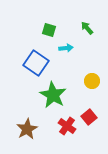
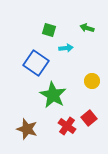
green arrow: rotated 32 degrees counterclockwise
red square: moved 1 px down
brown star: rotated 25 degrees counterclockwise
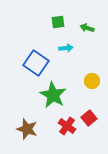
green square: moved 9 px right, 8 px up; rotated 24 degrees counterclockwise
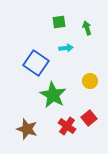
green square: moved 1 px right
green arrow: rotated 56 degrees clockwise
yellow circle: moved 2 px left
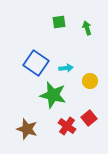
cyan arrow: moved 20 px down
green star: rotated 16 degrees counterclockwise
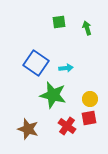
yellow circle: moved 18 px down
red square: rotated 28 degrees clockwise
brown star: moved 1 px right
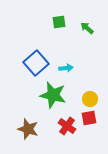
green arrow: rotated 32 degrees counterclockwise
blue square: rotated 15 degrees clockwise
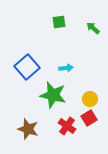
green arrow: moved 6 px right
blue square: moved 9 px left, 4 px down
red square: rotated 21 degrees counterclockwise
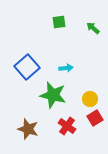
red square: moved 6 px right
